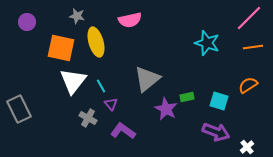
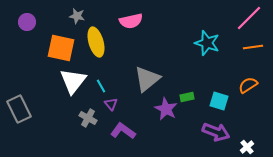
pink semicircle: moved 1 px right, 1 px down
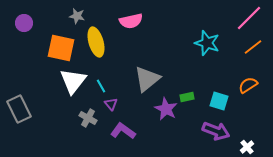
purple circle: moved 3 px left, 1 px down
orange line: rotated 30 degrees counterclockwise
purple arrow: moved 1 px up
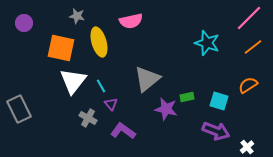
yellow ellipse: moved 3 px right
purple star: rotated 15 degrees counterclockwise
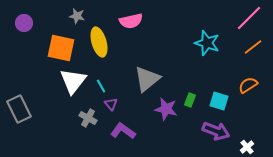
green rectangle: moved 3 px right, 3 px down; rotated 56 degrees counterclockwise
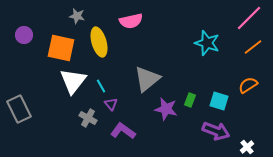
purple circle: moved 12 px down
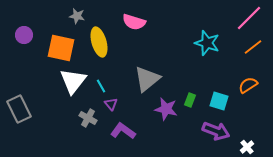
pink semicircle: moved 3 px right, 1 px down; rotated 30 degrees clockwise
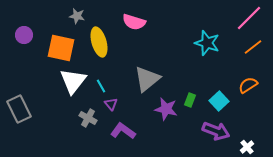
cyan square: rotated 30 degrees clockwise
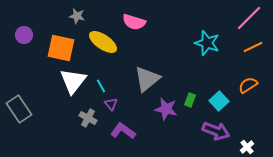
yellow ellipse: moved 4 px right; rotated 40 degrees counterclockwise
orange line: rotated 12 degrees clockwise
gray rectangle: rotated 8 degrees counterclockwise
